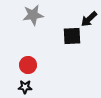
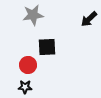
black square: moved 25 px left, 11 px down
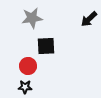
gray star: moved 1 px left, 3 px down
black square: moved 1 px left, 1 px up
red circle: moved 1 px down
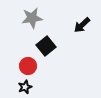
black arrow: moved 7 px left, 6 px down
black square: rotated 36 degrees counterclockwise
black star: rotated 24 degrees counterclockwise
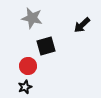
gray star: rotated 20 degrees clockwise
black square: rotated 24 degrees clockwise
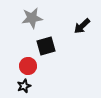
gray star: rotated 20 degrees counterclockwise
black arrow: moved 1 px down
black star: moved 1 px left, 1 px up
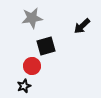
red circle: moved 4 px right
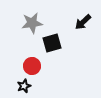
gray star: moved 5 px down
black arrow: moved 1 px right, 4 px up
black square: moved 6 px right, 3 px up
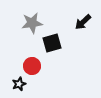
black star: moved 5 px left, 2 px up
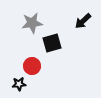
black arrow: moved 1 px up
black star: rotated 16 degrees clockwise
